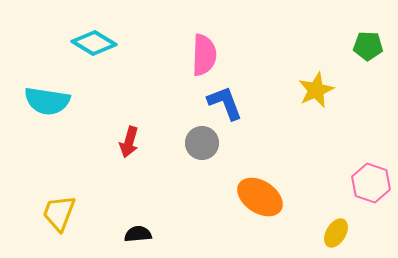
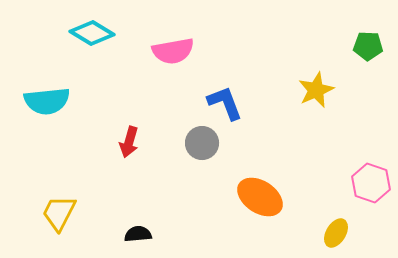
cyan diamond: moved 2 px left, 10 px up
pink semicircle: moved 31 px left, 4 px up; rotated 78 degrees clockwise
cyan semicircle: rotated 15 degrees counterclockwise
yellow trapezoid: rotated 6 degrees clockwise
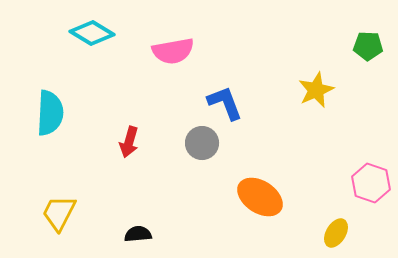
cyan semicircle: moved 3 px right, 12 px down; rotated 81 degrees counterclockwise
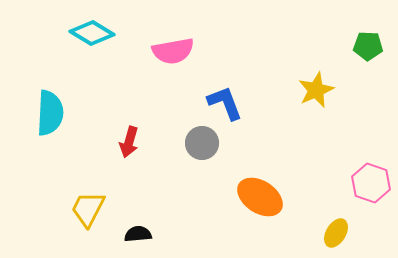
yellow trapezoid: moved 29 px right, 4 px up
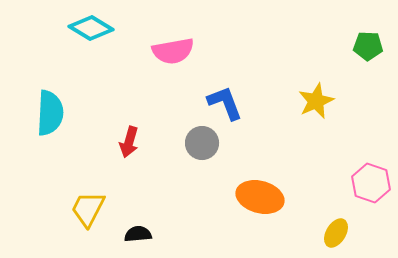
cyan diamond: moved 1 px left, 5 px up
yellow star: moved 11 px down
orange ellipse: rotated 18 degrees counterclockwise
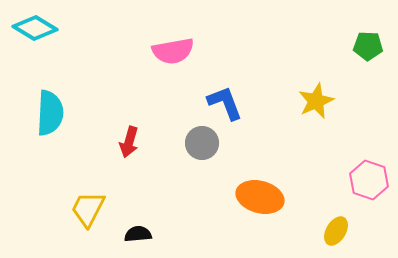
cyan diamond: moved 56 px left
pink hexagon: moved 2 px left, 3 px up
yellow ellipse: moved 2 px up
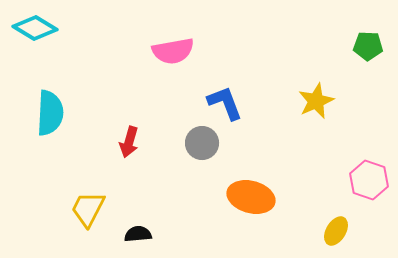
orange ellipse: moved 9 px left
